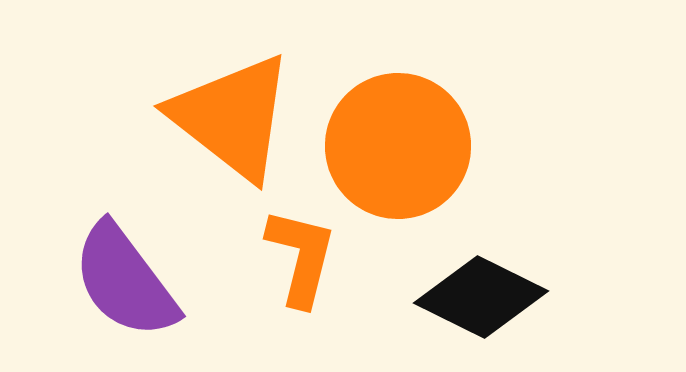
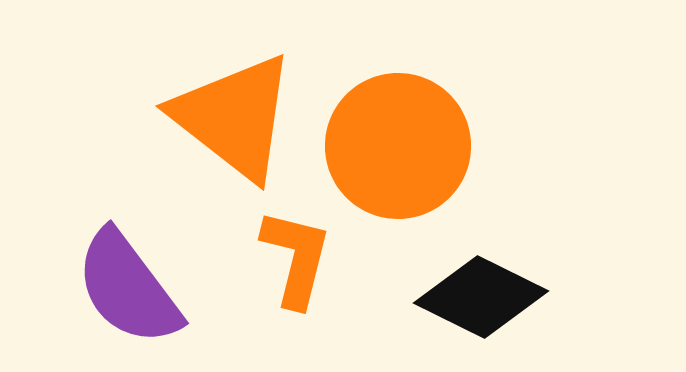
orange triangle: moved 2 px right
orange L-shape: moved 5 px left, 1 px down
purple semicircle: moved 3 px right, 7 px down
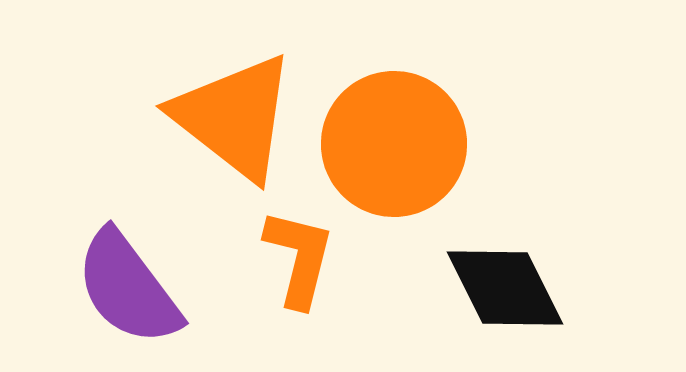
orange circle: moved 4 px left, 2 px up
orange L-shape: moved 3 px right
black diamond: moved 24 px right, 9 px up; rotated 37 degrees clockwise
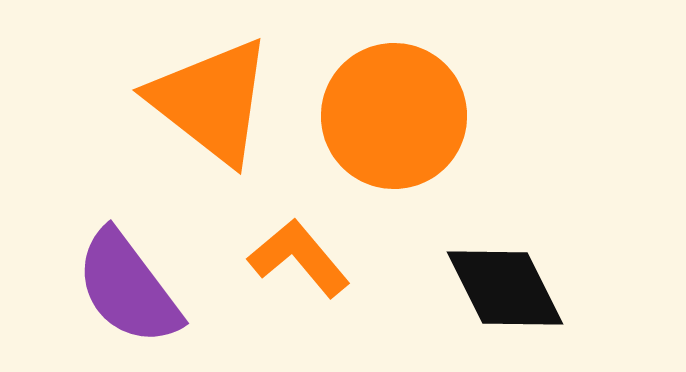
orange triangle: moved 23 px left, 16 px up
orange circle: moved 28 px up
orange L-shape: rotated 54 degrees counterclockwise
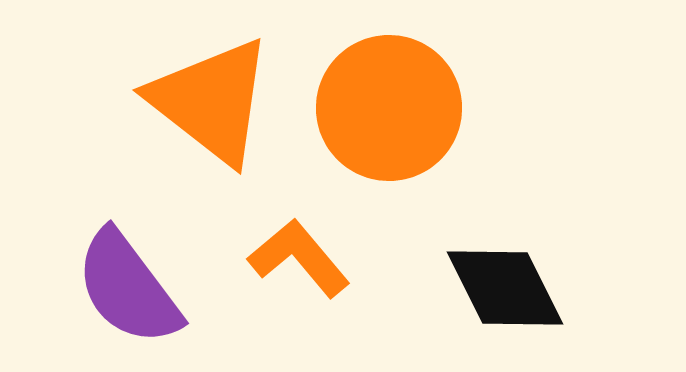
orange circle: moved 5 px left, 8 px up
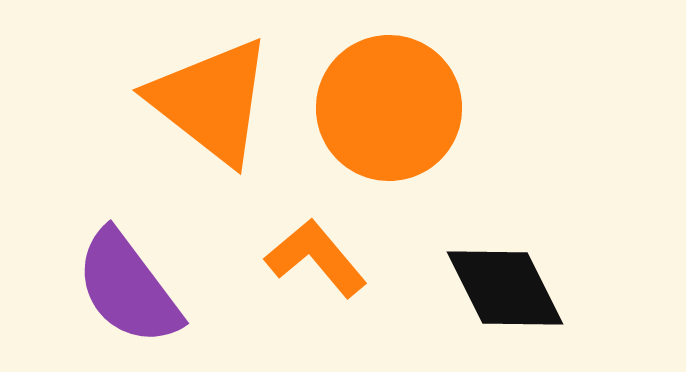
orange L-shape: moved 17 px right
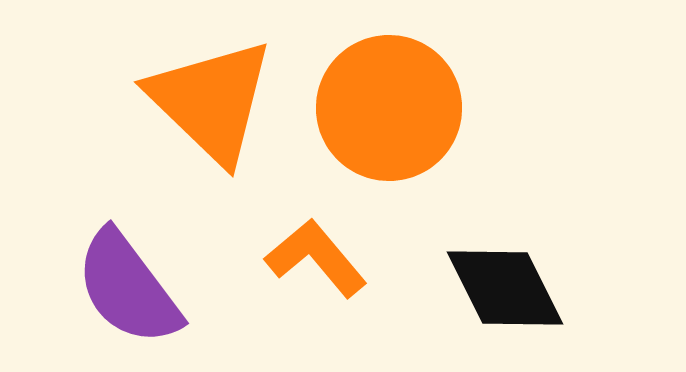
orange triangle: rotated 6 degrees clockwise
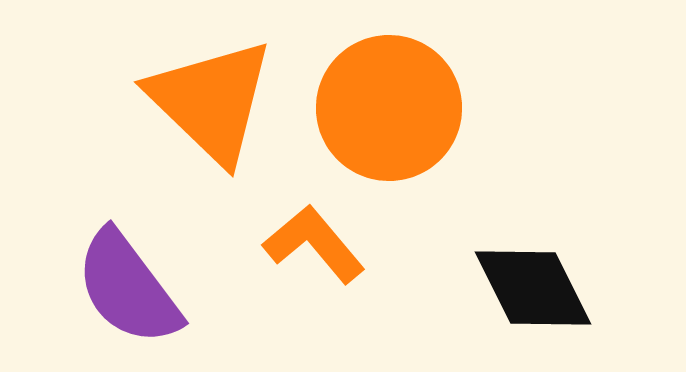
orange L-shape: moved 2 px left, 14 px up
black diamond: moved 28 px right
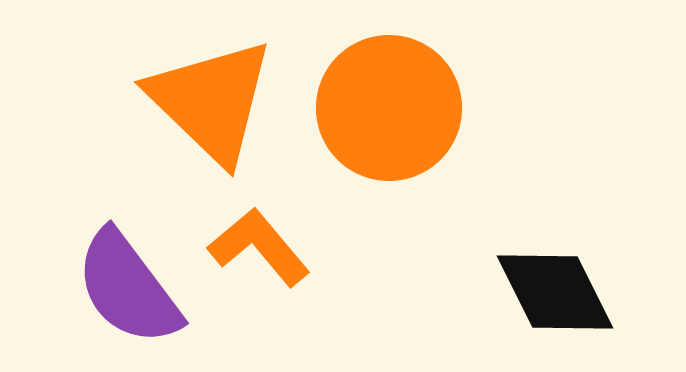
orange L-shape: moved 55 px left, 3 px down
black diamond: moved 22 px right, 4 px down
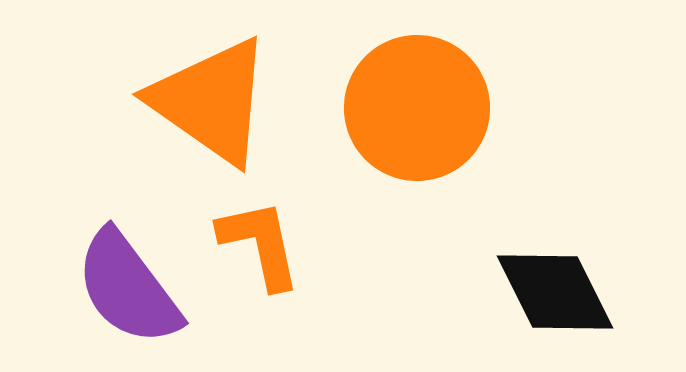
orange triangle: rotated 9 degrees counterclockwise
orange circle: moved 28 px right
orange L-shape: moved 1 px right, 3 px up; rotated 28 degrees clockwise
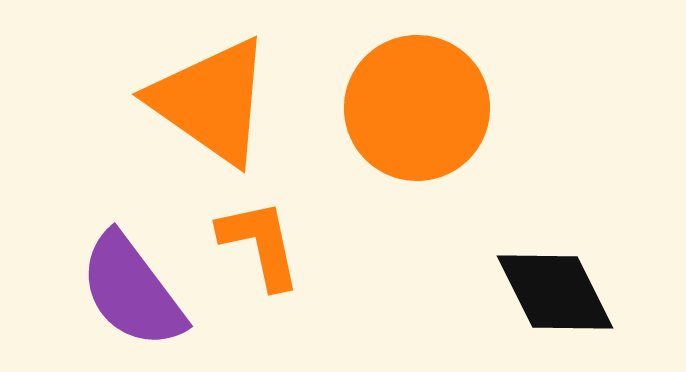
purple semicircle: moved 4 px right, 3 px down
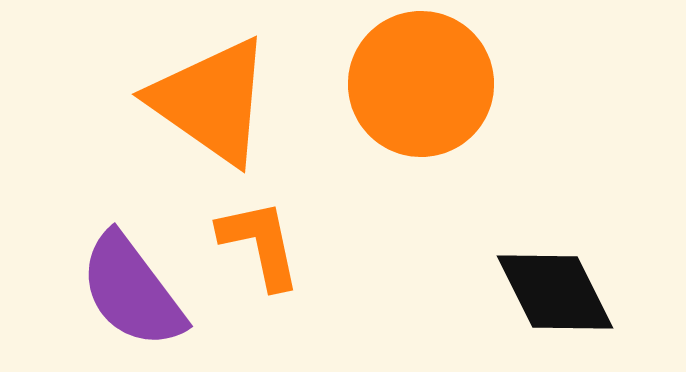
orange circle: moved 4 px right, 24 px up
